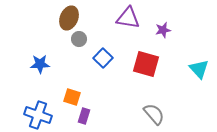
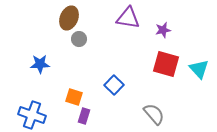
blue square: moved 11 px right, 27 px down
red square: moved 20 px right
orange square: moved 2 px right
blue cross: moved 6 px left
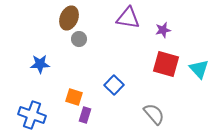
purple rectangle: moved 1 px right, 1 px up
